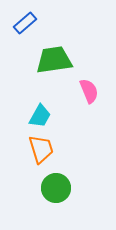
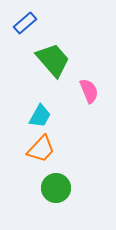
green trapezoid: moved 1 px left; rotated 57 degrees clockwise
orange trapezoid: rotated 60 degrees clockwise
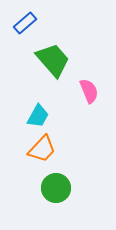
cyan trapezoid: moved 2 px left
orange trapezoid: moved 1 px right
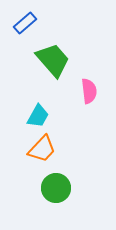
pink semicircle: rotated 15 degrees clockwise
